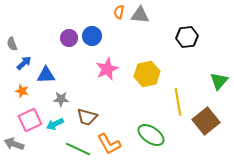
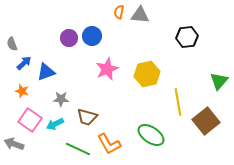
blue triangle: moved 3 px up; rotated 18 degrees counterclockwise
pink square: rotated 30 degrees counterclockwise
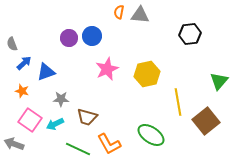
black hexagon: moved 3 px right, 3 px up
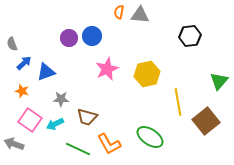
black hexagon: moved 2 px down
green ellipse: moved 1 px left, 2 px down
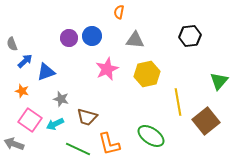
gray triangle: moved 5 px left, 25 px down
blue arrow: moved 1 px right, 2 px up
gray star: rotated 14 degrees clockwise
green ellipse: moved 1 px right, 1 px up
orange L-shape: rotated 15 degrees clockwise
